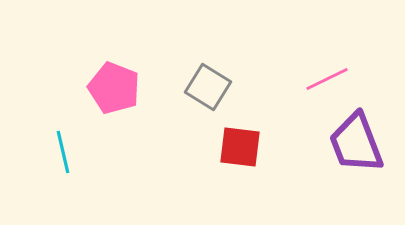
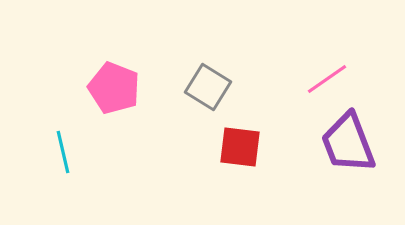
pink line: rotated 9 degrees counterclockwise
purple trapezoid: moved 8 px left
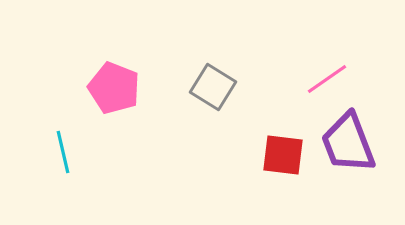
gray square: moved 5 px right
red square: moved 43 px right, 8 px down
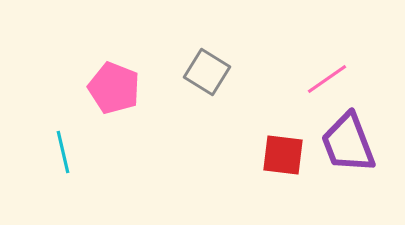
gray square: moved 6 px left, 15 px up
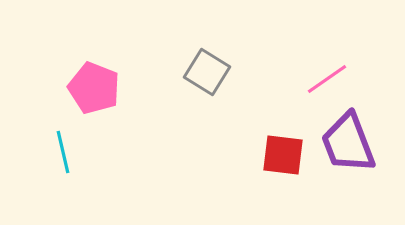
pink pentagon: moved 20 px left
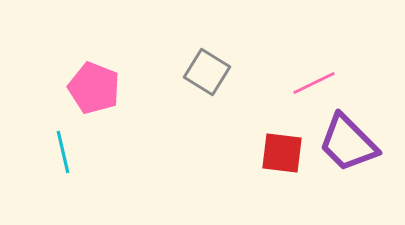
pink line: moved 13 px left, 4 px down; rotated 9 degrees clockwise
purple trapezoid: rotated 24 degrees counterclockwise
red square: moved 1 px left, 2 px up
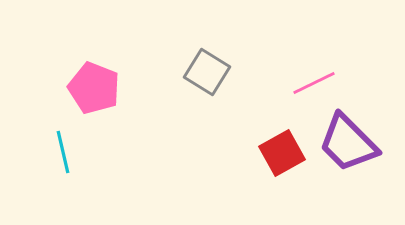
red square: rotated 36 degrees counterclockwise
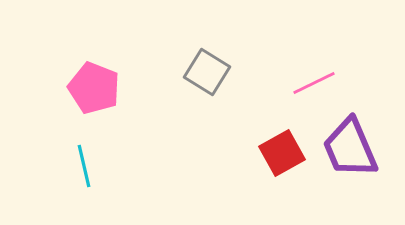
purple trapezoid: moved 2 px right, 5 px down; rotated 22 degrees clockwise
cyan line: moved 21 px right, 14 px down
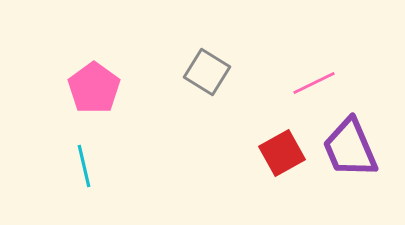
pink pentagon: rotated 15 degrees clockwise
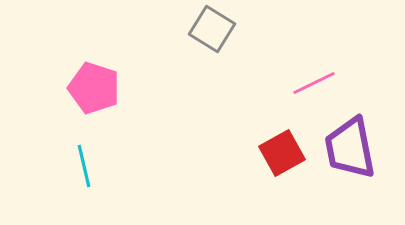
gray square: moved 5 px right, 43 px up
pink pentagon: rotated 18 degrees counterclockwise
purple trapezoid: rotated 12 degrees clockwise
